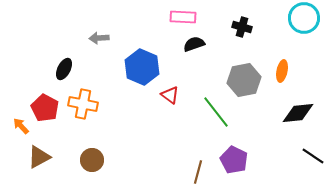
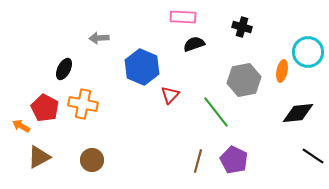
cyan circle: moved 4 px right, 34 px down
red triangle: rotated 36 degrees clockwise
orange arrow: rotated 18 degrees counterclockwise
brown line: moved 11 px up
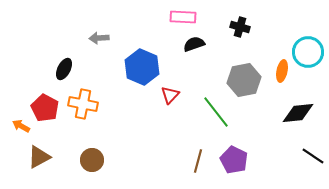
black cross: moved 2 px left
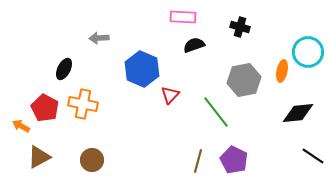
black semicircle: moved 1 px down
blue hexagon: moved 2 px down
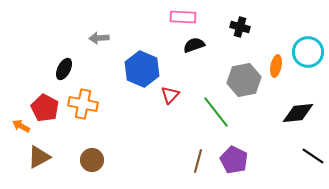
orange ellipse: moved 6 px left, 5 px up
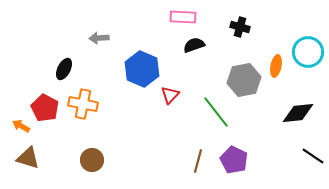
brown triangle: moved 11 px left, 1 px down; rotated 45 degrees clockwise
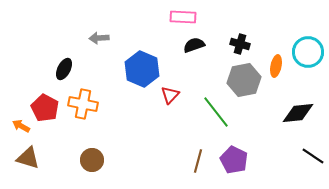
black cross: moved 17 px down
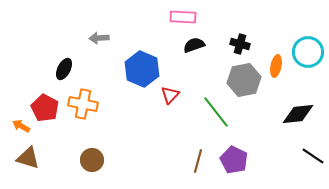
black diamond: moved 1 px down
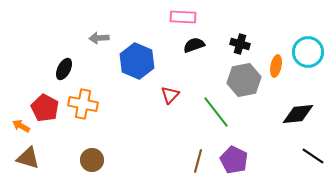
blue hexagon: moved 5 px left, 8 px up
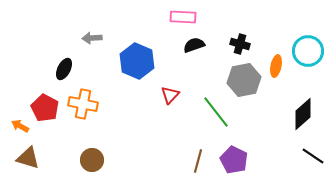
gray arrow: moved 7 px left
cyan circle: moved 1 px up
black diamond: moved 5 px right; rotated 36 degrees counterclockwise
orange arrow: moved 1 px left
